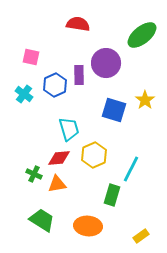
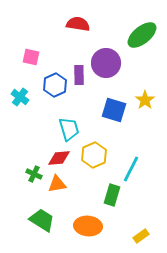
cyan cross: moved 4 px left, 3 px down
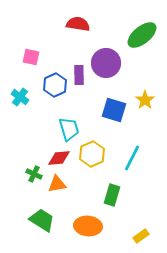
yellow hexagon: moved 2 px left, 1 px up
cyan line: moved 1 px right, 11 px up
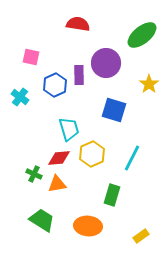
yellow star: moved 4 px right, 16 px up
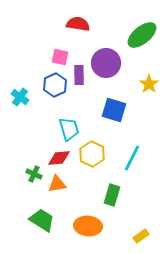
pink square: moved 29 px right
yellow hexagon: rotated 10 degrees counterclockwise
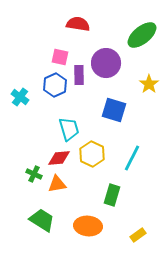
yellow rectangle: moved 3 px left, 1 px up
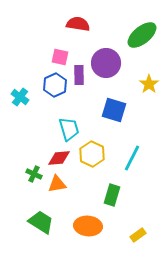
green trapezoid: moved 1 px left, 2 px down
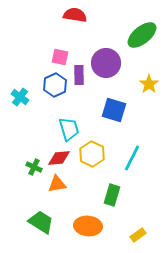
red semicircle: moved 3 px left, 9 px up
green cross: moved 7 px up
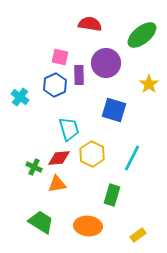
red semicircle: moved 15 px right, 9 px down
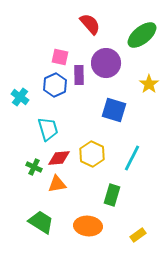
red semicircle: rotated 40 degrees clockwise
cyan trapezoid: moved 21 px left
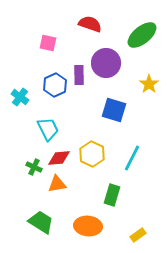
red semicircle: rotated 30 degrees counterclockwise
pink square: moved 12 px left, 14 px up
cyan trapezoid: rotated 10 degrees counterclockwise
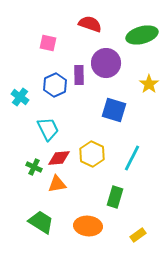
green ellipse: rotated 24 degrees clockwise
green rectangle: moved 3 px right, 2 px down
